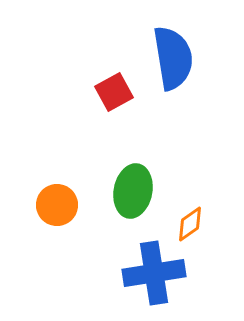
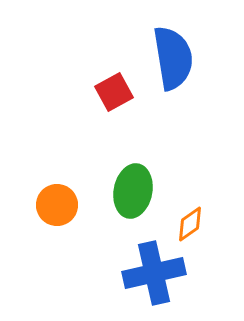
blue cross: rotated 4 degrees counterclockwise
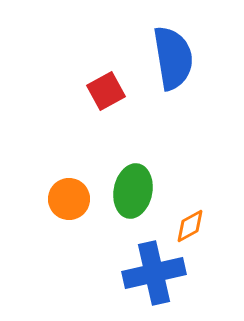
red square: moved 8 px left, 1 px up
orange circle: moved 12 px right, 6 px up
orange diamond: moved 2 px down; rotated 6 degrees clockwise
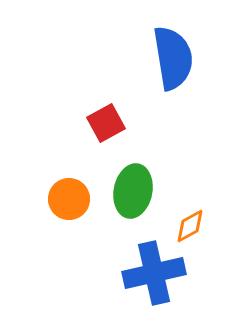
red square: moved 32 px down
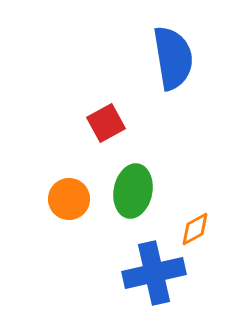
orange diamond: moved 5 px right, 3 px down
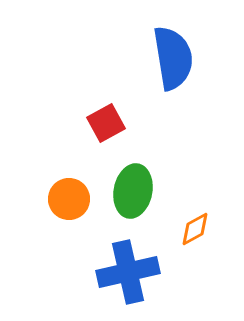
blue cross: moved 26 px left, 1 px up
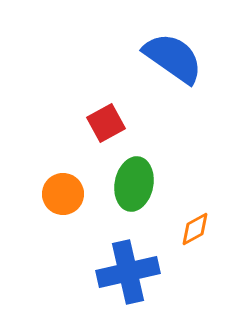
blue semicircle: rotated 46 degrees counterclockwise
green ellipse: moved 1 px right, 7 px up
orange circle: moved 6 px left, 5 px up
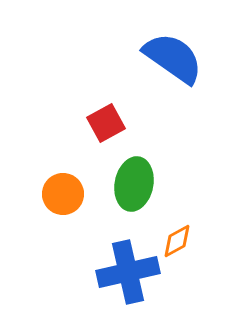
orange diamond: moved 18 px left, 12 px down
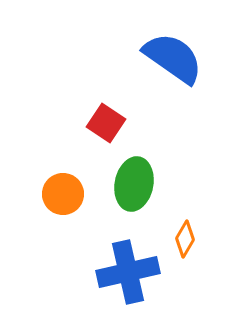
red square: rotated 27 degrees counterclockwise
orange diamond: moved 8 px right, 2 px up; rotated 30 degrees counterclockwise
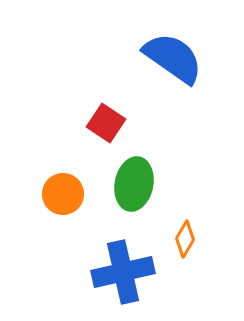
blue cross: moved 5 px left
